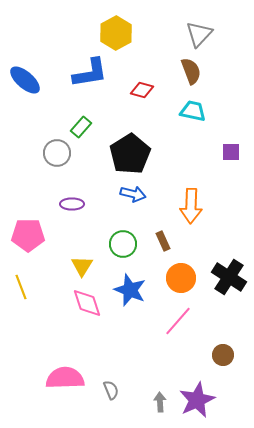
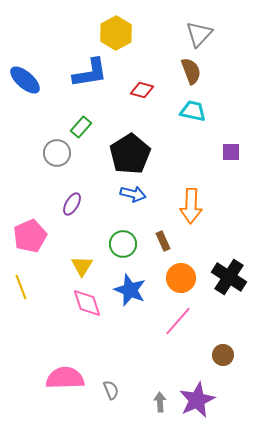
purple ellipse: rotated 60 degrees counterclockwise
pink pentagon: moved 2 px right, 1 px down; rotated 24 degrees counterclockwise
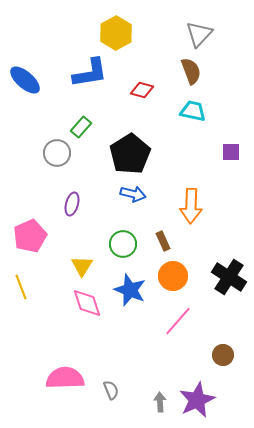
purple ellipse: rotated 15 degrees counterclockwise
orange circle: moved 8 px left, 2 px up
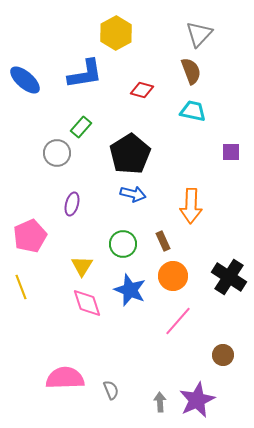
blue L-shape: moved 5 px left, 1 px down
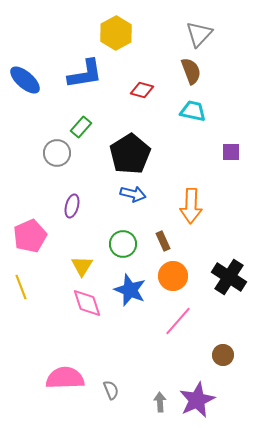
purple ellipse: moved 2 px down
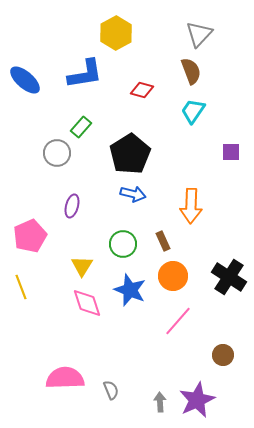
cyan trapezoid: rotated 68 degrees counterclockwise
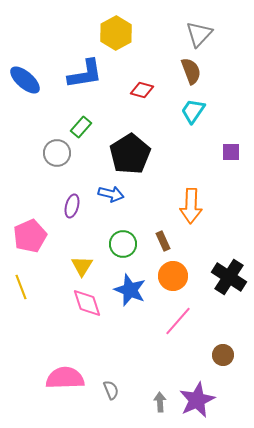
blue arrow: moved 22 px left
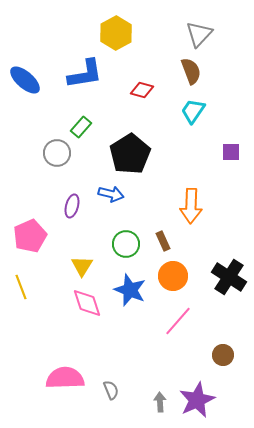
green circle: moved 3 px right
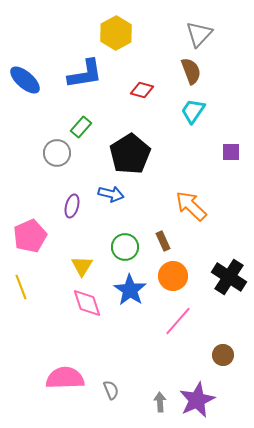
orange arrow: rotated 132 degrees clockwise
green circle: moved 1 px left, 3 px down
blue star: rotated 12 degrees clockwise
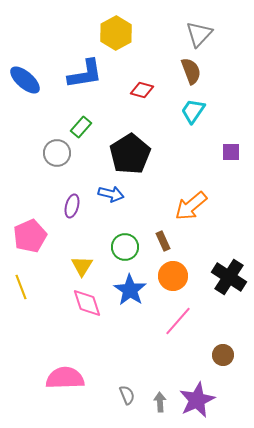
orange arrow: rotated 84 degrees counterclockwise
gray semicircle: moved 16 px right, 5 px down
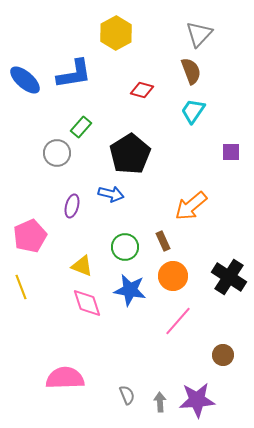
blue L-shape: moved 11 px left
yellow triangle: rotated 40 degrees counterclockwise
blue star: rotated 24 degrees counterclockwise
purple star: rotated 21 degrees clockwise
